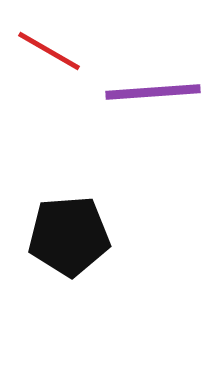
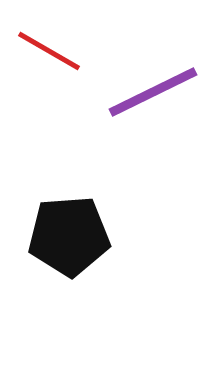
purple line: rotated 22 degrees counterclockwise
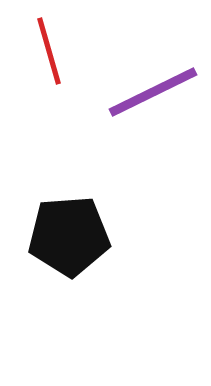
red line: rotated 44 degrees clockwise
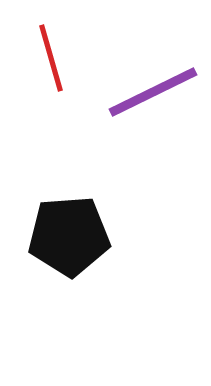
red line: moved 2 px right, 7 px down
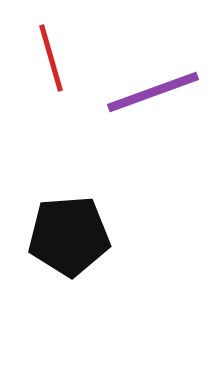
purple line: rotated 6 degrees clockwise
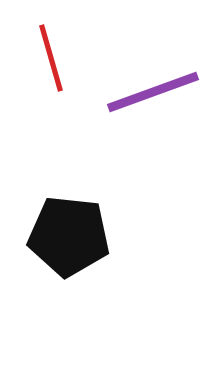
black pentagon: rotated 10 degrees clockwise
